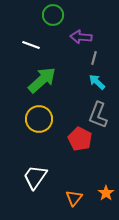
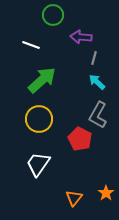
gray L-shape: rotated 8 degrees clockwise
white trapezoid: moved 3 px right, 13 px up
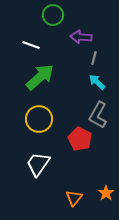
green arrow: moved 2 px left, 3 px up
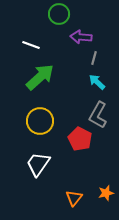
green circle: moved 6 px right, 1 px up
yellow circle: moved 1 px right, 2 px down
orange star: rotated 21 degrees clockwise
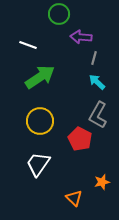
white line: moved 3 px left
green arrow: rotated 8 degrees clockwise
orange star: moved 4 px left, 11 px up
orange triangle: rotated 24 degrees counterclockwise
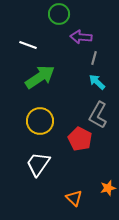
orange star: moved 6 px right, 6 px down
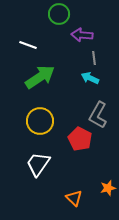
purple arrow: moved 1 px right, 2 px up
gray line: rotated 24 degrees counterclockwise
cyan arrow: moved 7 px left, 4 px up; rotated 18 degrees counterclockwise
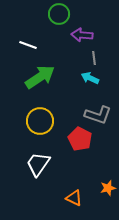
gray L-shape: rotated 100 degrees counterclockwise
orange triangle: rotated 18 degrees counterclockwise
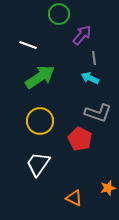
purple arrow: rotated 125 degrees clockwise
gray L-shape: moved 2 px up
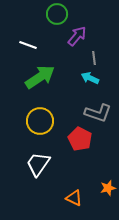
green circle: moved 2 px left
purple arrow: moved 5 px left, 1 px down
